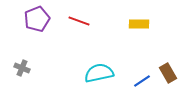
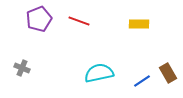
purple pentagon: moved 2 px right
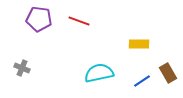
purple pentagon: rotated 30 degrees clockwise
yellow rectangle: moved 20 px down
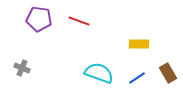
cyan semicircle: rotated 32 degrees clockwise
blue line: moved 5 px left, 3 px up
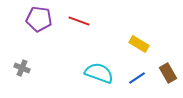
yellow rectangle: rotated 30 degrees clockwise
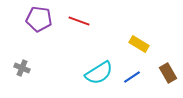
cyan semicircle: rotated 128 degrees clockwise
blue line: moved 5 px left, 1 px up
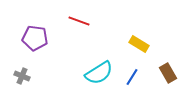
purple pentagon: moved 4 px left, 19 px down
gray cross: moved 8 px down
blue line: rotated 24 degrees counterclockwise
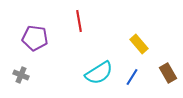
red line: rotated 60 degrees clockwise
yellow rectangle: rotated 18 degrees clockwise
gray cross: moved 1 px left, 1 px up
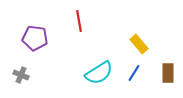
brown rectangle: rotated 30 degrees clockwise
blue line: moved 2 px right, 4 px up
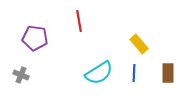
blue line: rotated 30 degrees counterclockwise
